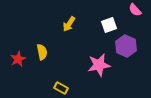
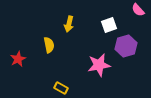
pink semicircle: moved 3 px right
yellow arrow: rotated 21 degrees counterclockwise
purple hexagon: rotated 20 degrees clockwise
yellow semicircle: moved 7 px right, 7 px up
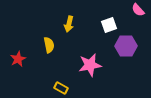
purple hexagon: rotated 15 degrees clockwise
pink star: moved 9 px left
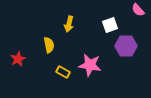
white square: moved 1 px right
pink star: rotated 20 degrees clockwise
yellow rectangle: moved 2 px right, 16 px up
